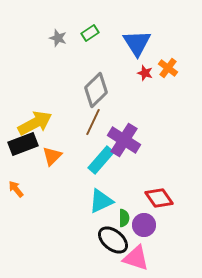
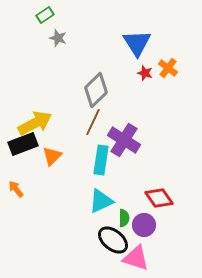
green rectangle: moved 45 px left, 18 px up
cyan rectangle: rotated 32 degrees counterclockwise
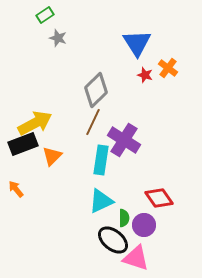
red star: moved 2 px down
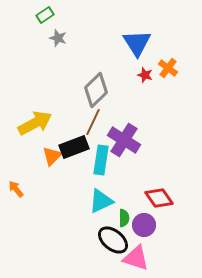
black rectangle: moved 51 px right, 3 px down
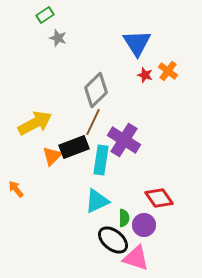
orange cross: moved 3 px down
cyan triangle: moved 4 px left
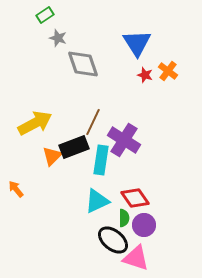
gray diamond: moved 13 px left, 26 px up; rotated 64 degrees counterclockwise
red diamond: moved 24 px left
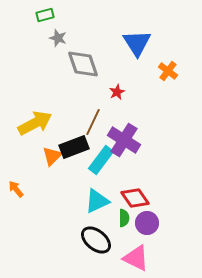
green rectangle: rotated 18 degrees clockwise
red star: moved 28 px left, 17 px down; rotated 28 degrees clockwise
cyan rectangle: rotated 28 degrees clockwise
purple circle: moved 3 px right, 2 px up
black ellipse: moved 17 px left
pink triangle: rotated 8 degrees clockwise
